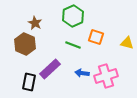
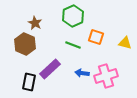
yellow triangle: moved 2 px left
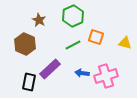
brown star: moved 4 px right, 3 px up
green line: rotated 49 degrees counterclockwise
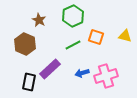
yellow triangle: moved 7 px up
blue arrow: rotated 24 degrees counterclockwise
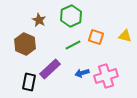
green hexagon: moved 2 px left
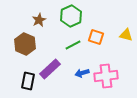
brown star: rotated 16 degrees clockwise
yellow triangle: moved 1 px right, 1 px up
pink cross: rotated 10 degrees clockwise
black rectangle: moved 1 px left, 1 px up
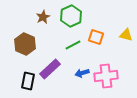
brown star: moved 4 px right, 3 px up
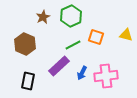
purple rectangle: moved 9 px right, 3 px up
blue arrow: rotated 48 degrees counterclockwise
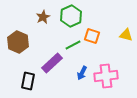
orange square: moved 4 px left, 1 px up
brown hexagon: moved 7 px left, 2 px up
purple rectangle: moved 7 px left, 3 px up
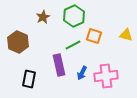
green hexagon: moved 3 px right
orange square: moved 2 px right
purple rectangle: moved 7 px right, 2 px down; rotated 60 degrees counterclockwise
black rectangle: moved 1 px right, 2 px up
